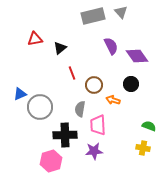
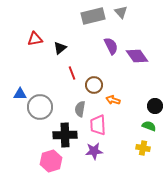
black circle: moved 24 px right, 22 px down
blue triangle: rotated 24 degrees clockwise
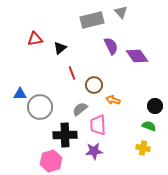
gray rectangle: moved 1 px left, 4 px down
gray semicircle: rotated 42 degrees clockwise
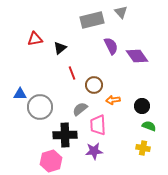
orange arrow: rotated 24 degrees counterclockwise
black circle: moved 13 px left
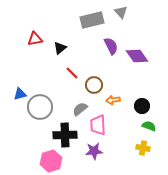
red line: rotated 24 degrees counterclockwise
blue triangle: rotated 16 degrees counterclockwise
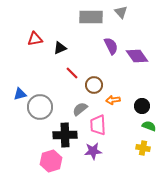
gray rectangle: moved 1 px left, 3 px up; rotated 15 degrees clockwise
black triangle: rotated 16 degrees clockwise
purple star: moved 1 px left
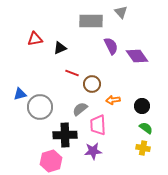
gray rectangle: moved 4 px down
red line: rotated 24 degrees counterclockwise
brown circle: moved 2 px left, 1 px up
green semicircle: moved 3 px left, 2 px down; rotated 16 degrees clockwise
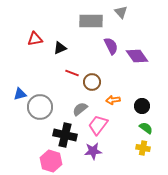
brown circle: moved 2 px up
pink trapezoid: rotated 40 degrees clockwise
black cross: rotated 15 degrees clockwise
pink hexagon: rotated 25 degrees counterclockwise
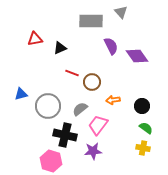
blue triangle: moved 1 px right
gray circle: moved 8 px right, 1 px up
